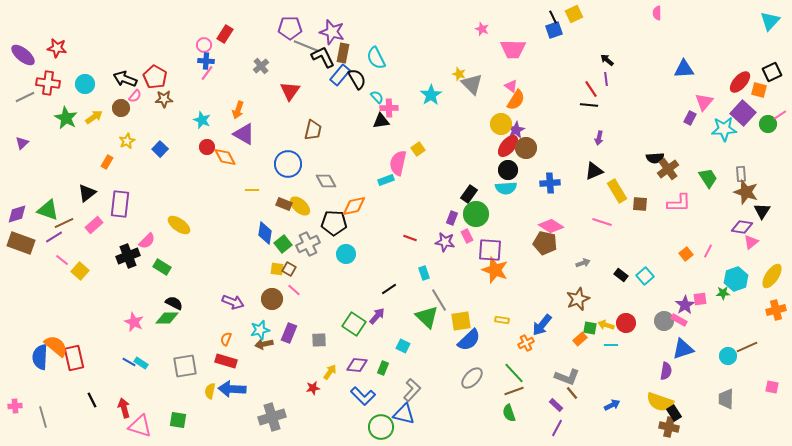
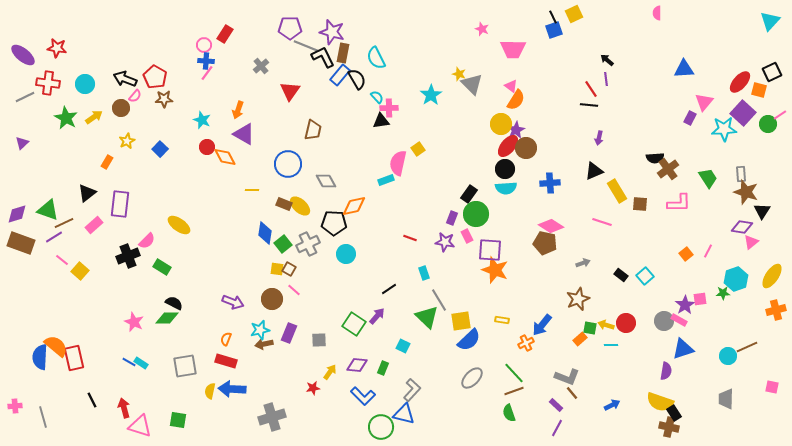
black circle at (508, 170): moved 3 px left, 1 px up
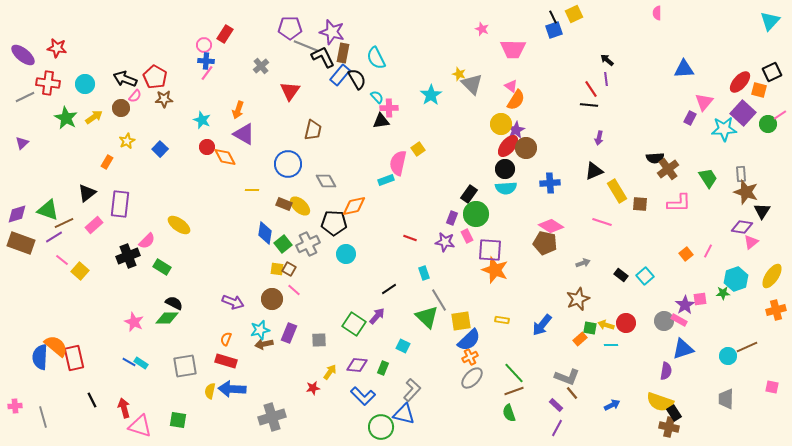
orange cross at (526, 343): moved 56 px left, 14 px down
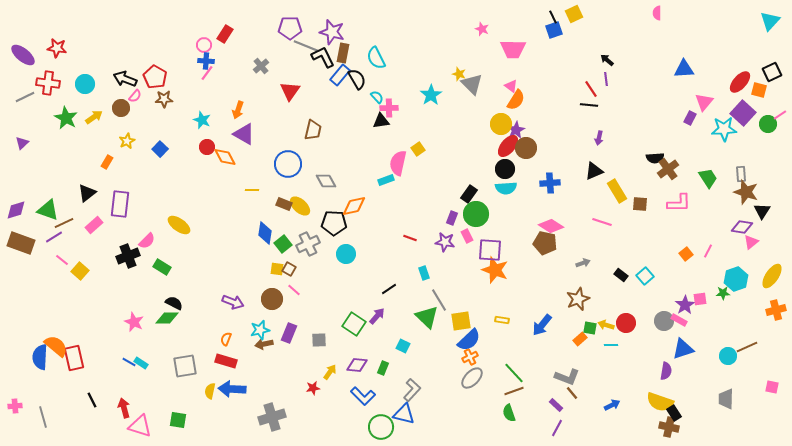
purple diamond at (17, 214): moved 1 px left, 4 px up
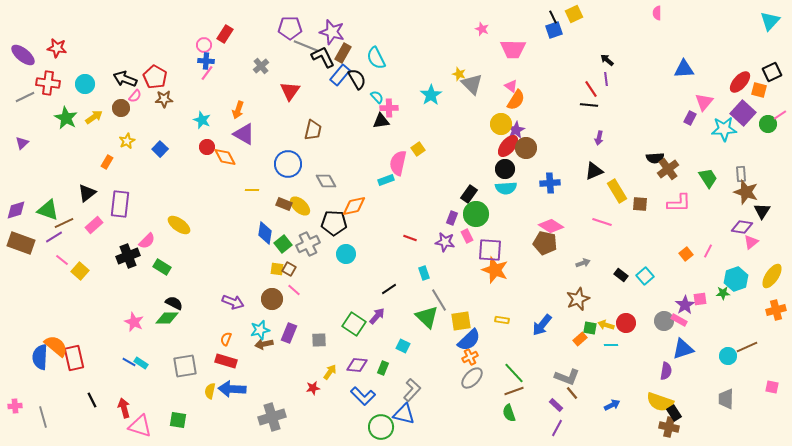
brown rectangle at (343, 53): rotated 18 degrees clockwise
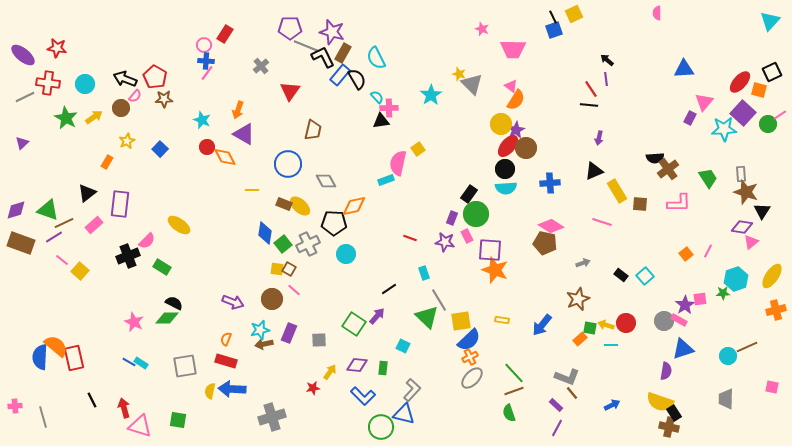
green rectangle at (383, 368): rotated 16 degrees counterclockwise
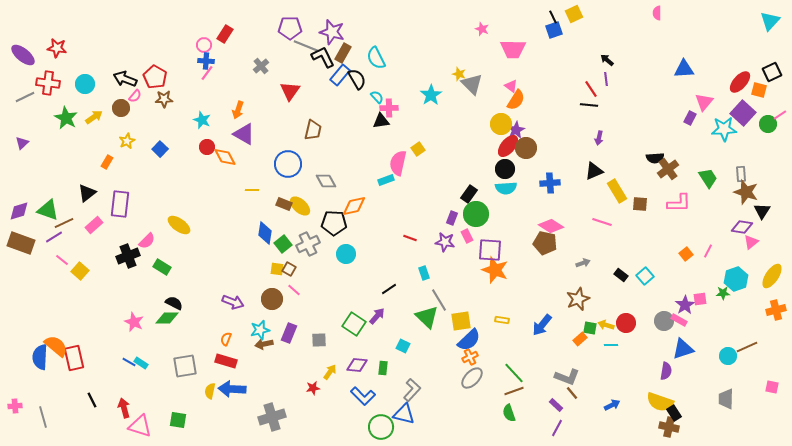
purple diamond at (16, 210): moved 3 px right, 1 px down
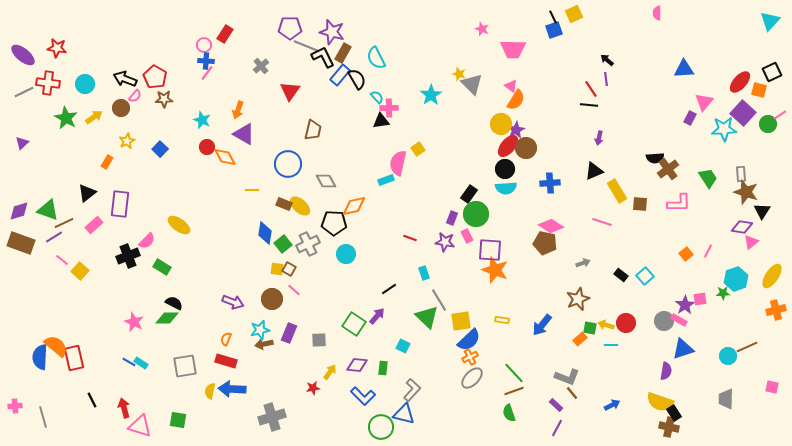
gray line at (25, 97): moved 1 px left, 5 px up
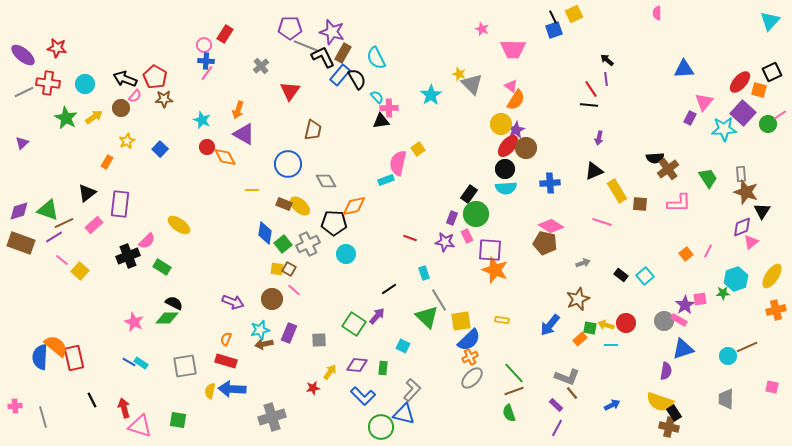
purple diamond at (742, 227): rotated 30 degrees counterclockwise
blue arrow at (542, 325): moved 8 px right
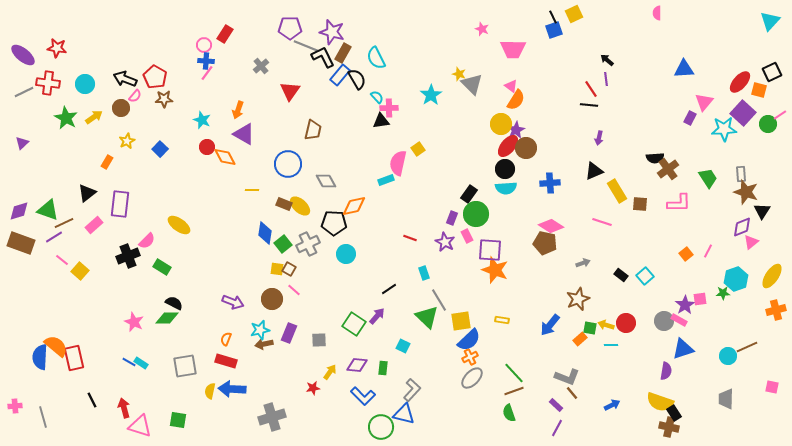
purple star at (445, 242): rotated 18 degrees clockwise
